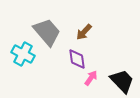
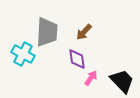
gray trapezoid: rotated 44 degrees clockwise
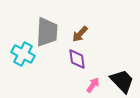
brown arrow: moved 4 px left, 2 px down
pink arrow: moved 2 px right, 7 px down
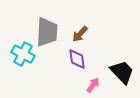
black trapezoid: moved 9 px up
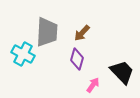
brown arrow: moved 2 px right, 1 px up
purple diamond: rotated 25 degrees clockwise
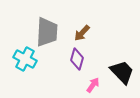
cyan cross: moved 2 px right, 5 px down
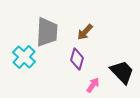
brown arrow: moved 3 px right, 1 px up
cyan cross: moved 1 px left, 2 px up; rotated 15 degrees clockwise
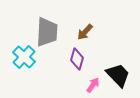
black trapezoid: moved 4 px left, 3 px down
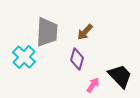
black trapezoid: moved 2 px right, 1 px down
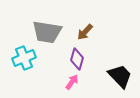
gray trapezoid: rotated 96 degrees clockwise
cyan cross: moved 1 px down; rotated 25 degrees clockwise
pink arrow: moved 21 px left, 3 px up
